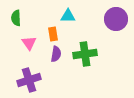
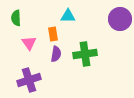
purple circle: moved 4 px right
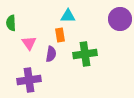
green semicircle: moved 5 px left, 5 px down
orange rectangle: moved 7 px right, 1 px down
purple semicircle: moved 5 px left
purple cross: rotated 10 degrees clockwise
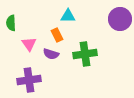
orange rectangle: moved 3 px left; rotated 16 degrees counterclockwise
pink triangle: moved 1 px down
purple semicircle: rotated 98 degrees clockwise
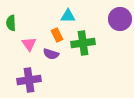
green cross: moved 2 px left, 11 px up
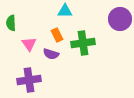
cyan triangle: moved 3 px left, 5 px up
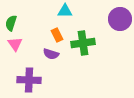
green semicircle: rotated 21 degrees clockwise
pink triangle: moved 14 px left
purple cross: rotated 10 degrees clockwise
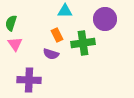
purple circle: moved 15 px left
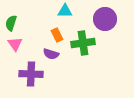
purple cross: moved 2 px right, 6 px up
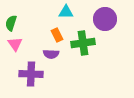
cyan triangle: moved 1 px right, 1 px down
purple semicircle: rotated 14 degrees counterclockwise
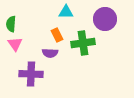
green semicircle: moved 1 px down; rotated 14 degrees counterclockwise
purple semicircle: moved 1 px left, 1 px up
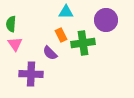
purple circle: moved 1 px right, 1 px down
orange rectangle: moved 4 px right
purple semicircle: rotated 42 degrees clockwise
